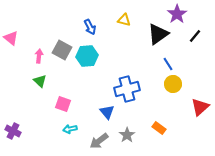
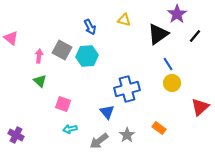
yellow circle: moved 1 px left, 1 px up
purple cross: moved 3 px right, 4 px down
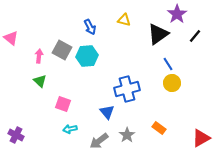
red triangle: moved 1 px right, 31 px down; rotated 12 degrees clockwise
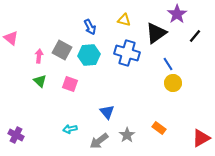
black triangle: moved 2 px left, 1 px up
cyan hexagon: moved 2 px right, 1 px up
yellow circle: moved 1 px right
blue cross: moved 36 px up; rotated 30 degrees clockwise
pink square: moved 7 px right, 20 px up
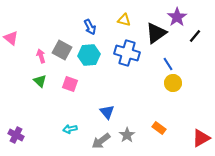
purple star: moved 3 px down
pink arrow: moved 2 px right; rotated 24 degrees counterclockwise
gray arrow: moved 2 px right
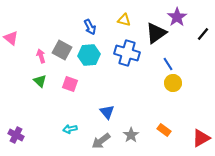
black line: moved 8 px right, 2 px up
orange rectangle: moved 5 px right, 2 px down
gray star: moved 4 px right
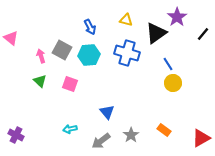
yellow triangle: moved 2 px right
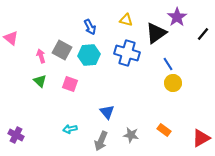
gray star: rotated 28 degrees counterclockwise
gray arrow: rotated 30 degrees counterclockwise
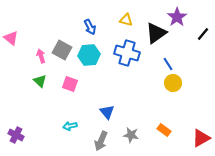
cyan arrow: moved 3 px up
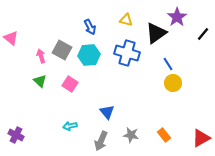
pink square: rotated 14 degrees clockwise
orange rectangle: moved 5 px down; rotated 16 degrees clockwise
